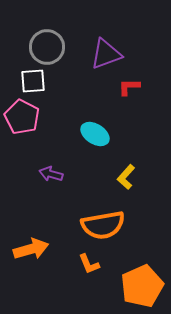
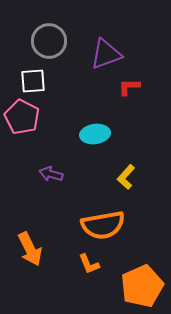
gray circle: moved 2 px right, 6 px up
cyan ellipse: rotated 40 degrees counterclockwise
orange arrow: moved 1 px left; rotated 80 degrees clockwise
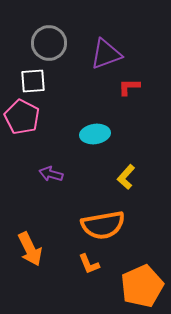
gray circle: moved 2 px down
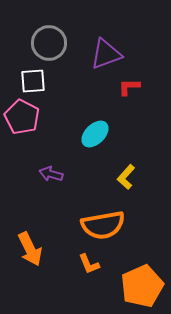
cyan ellipse: rotated 36 degrees counterclockwise
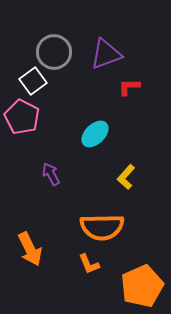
gray circle: moved 5 px right, 9 px down
white square: rotated 32 degrees counterclockwise
purple arrow: rotated 45 degrees clockwise
orange semicircle: moved 1 px left, 2 px down; rotated 9 degrees clockwise
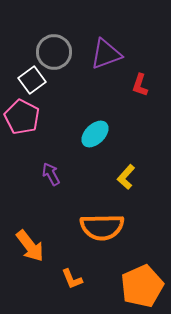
white square: moved 1 px left, 1 px up
red L-shape: moved 11 px right, 2 px up; rotated 70 degrees counterclockwise
orange arrow: moved 3 px up; rotated 12 degrees counterclockwise
orange L-shape: moved 17 px left, 15 px down
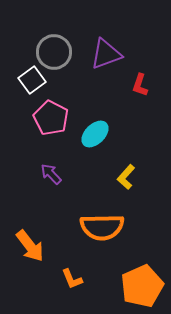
pink pentagon: moved 29 px right, 1 px down
purple arrow: rotated 15 degrees counterclockwise
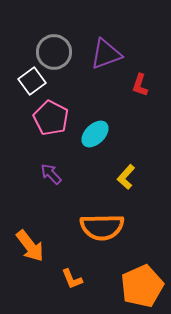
white square: moved 1 px down
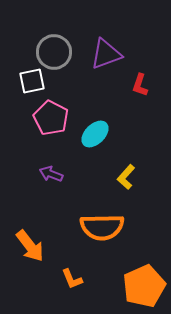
white square: rotated 24 degrees clockwise
purple arrow: rotated 25 degrees counterclockwise
orange pentagon: moved 2 px right
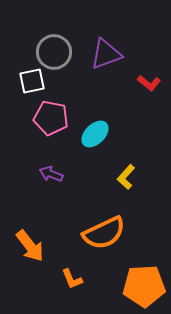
red L-shape: moved 9 px right, 2 px up; rotated 70 degrees counterclockwise
pink pentagon: rotated 16 degrees counterclockwise
orange semicircle: moved 2 px right, 6 px down; rotated 24 degrees counterclockwise
orange pentagon: rotated 21 degrees clockwise
